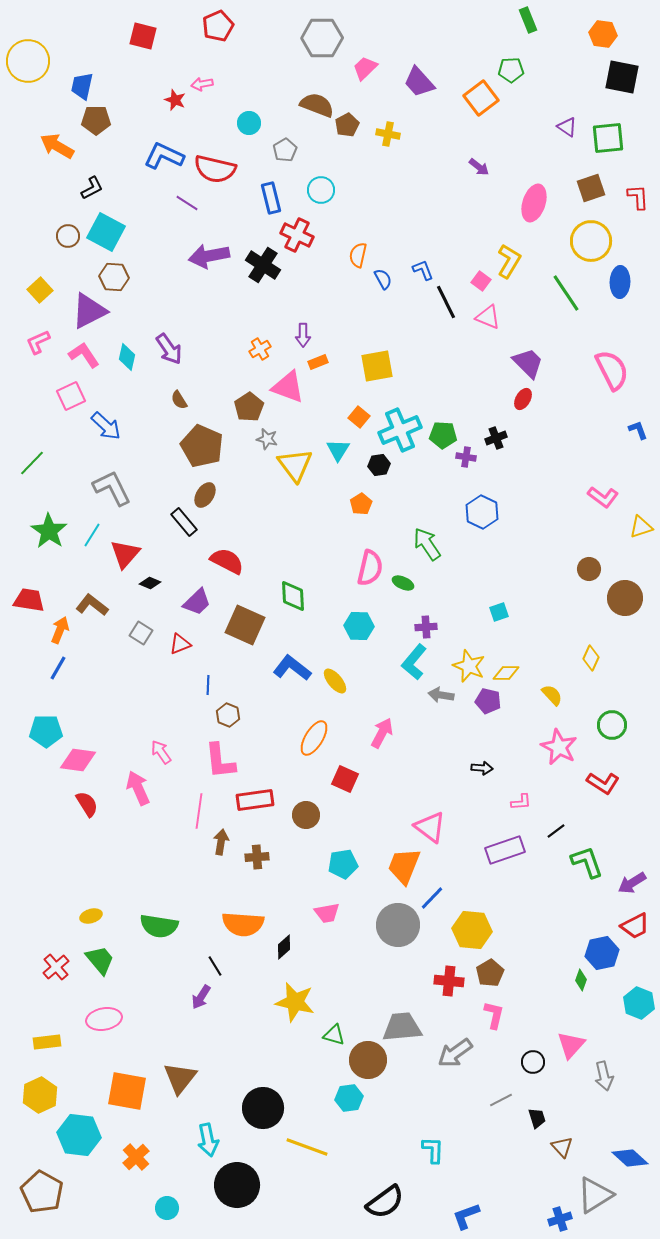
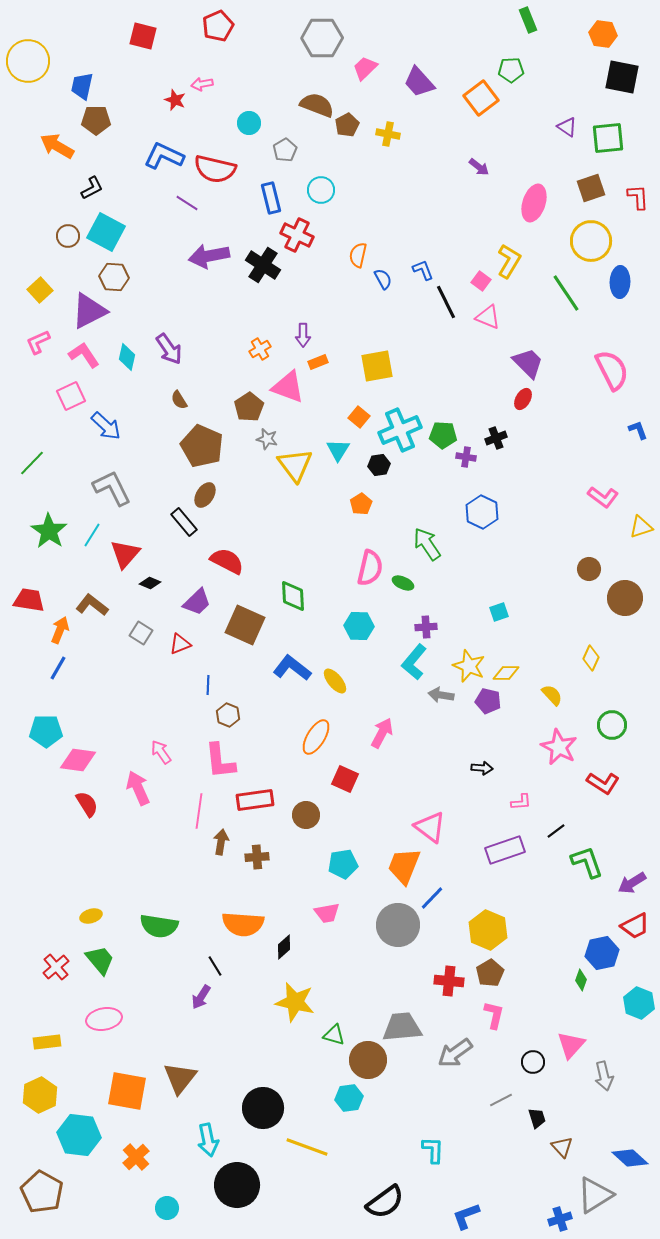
orange ellipse at (314, 738): moved 2 px right, 1 px up
yellow hexagon at (472, 930): moved 16 px right; rotated 18 degrees clockwise
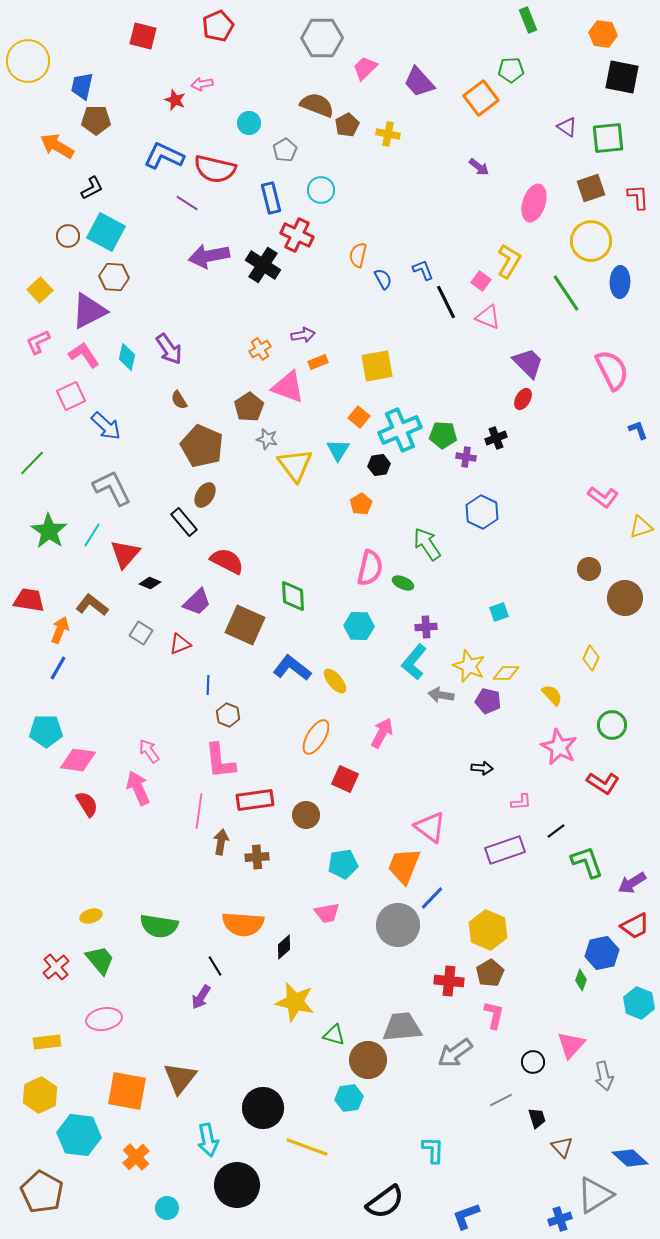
purple arrow at (303, 335): rotated 100 degrees counterclockwise
pink arrow at (161, 752): moved 12 px left, 1 px up
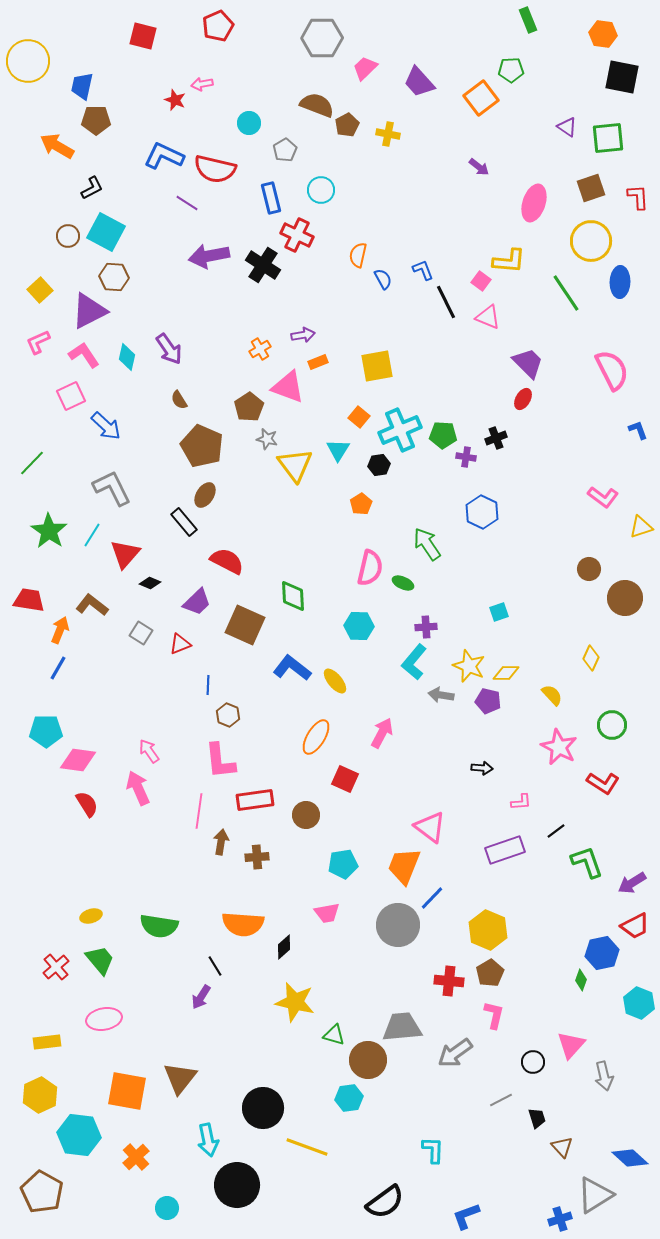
yellow L-shape at (509, 261): rotated 64 degrees clockwise
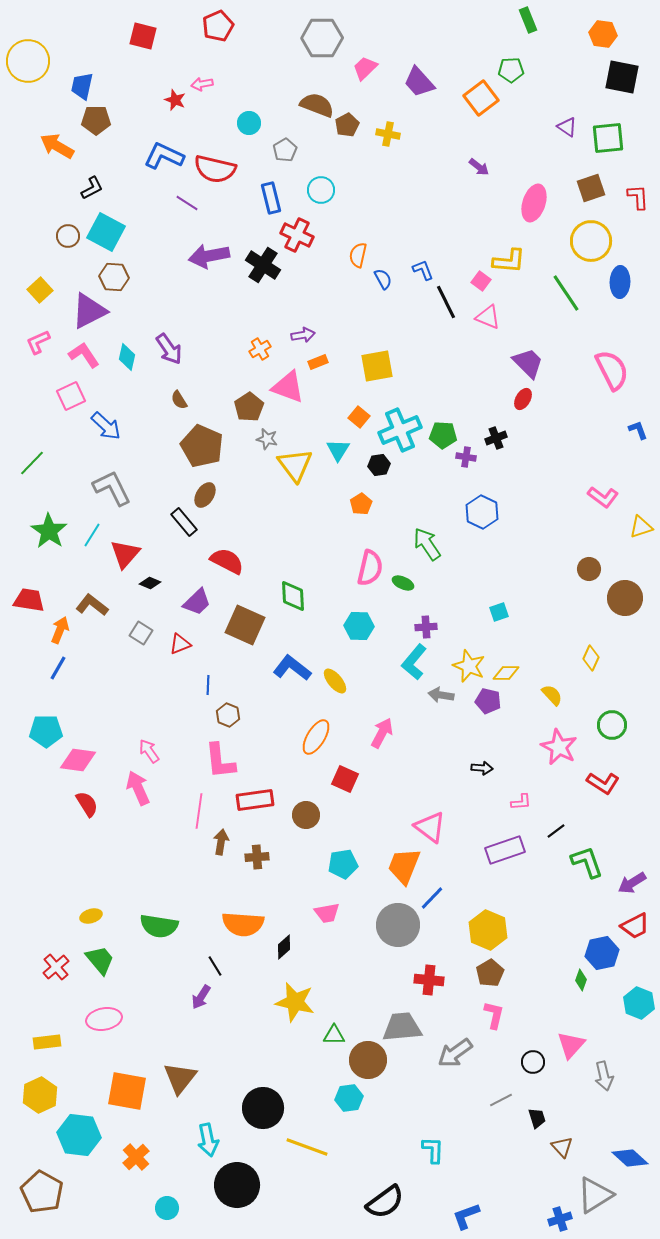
red cross at (449, 981): moved 20 px left, 1 px up
green triangle at (334, 1035): rotated 15 degrees counterclockwise
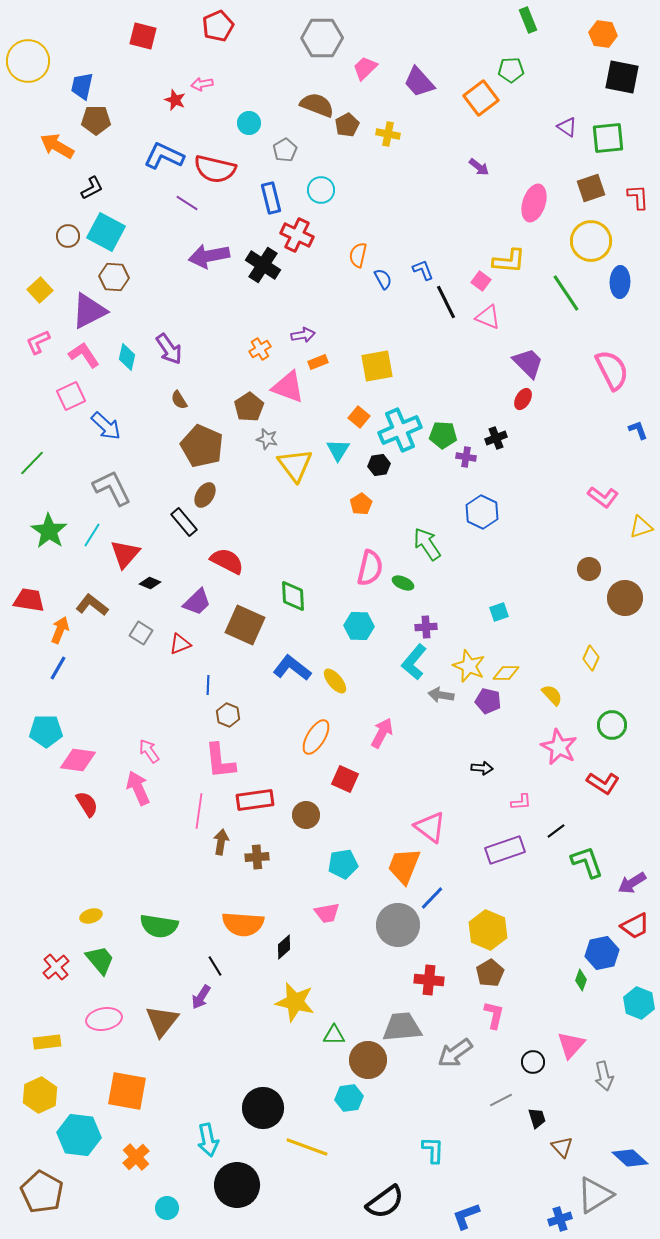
brown triangle at (180, 1078): moved 18 px left, 57 px up
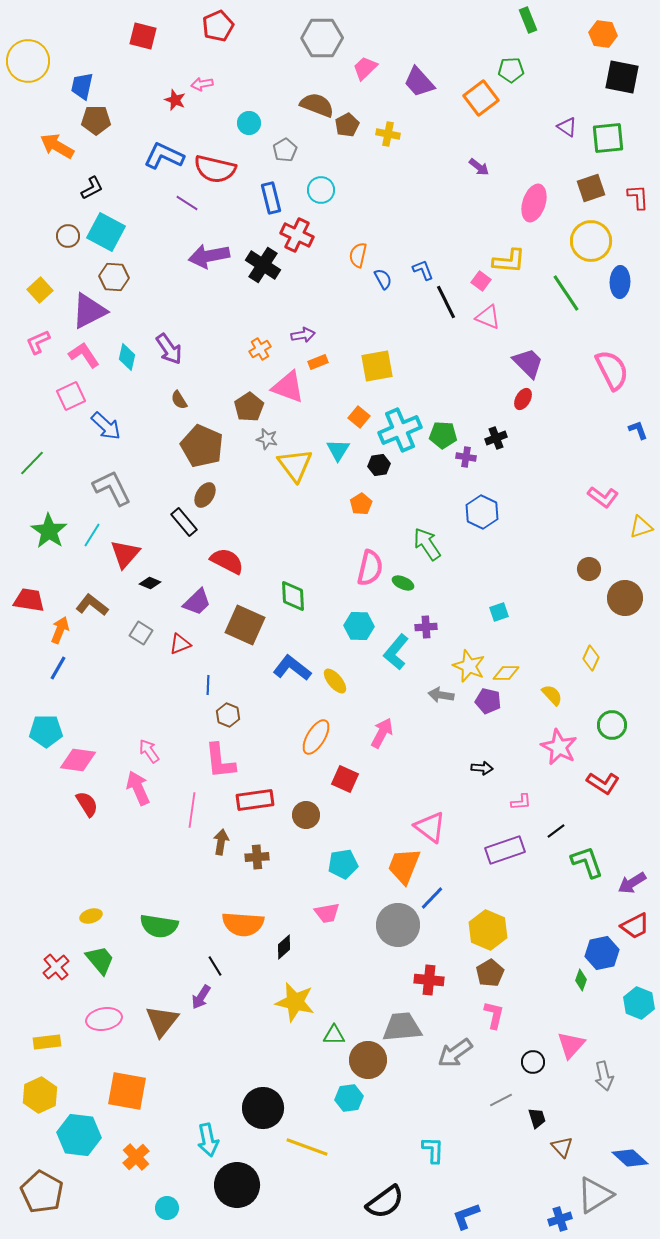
cyan L-shape at (414, 662): moved 18 px left, 10 px up
pink line at (199, 811): moved 7 px left, 1 px up
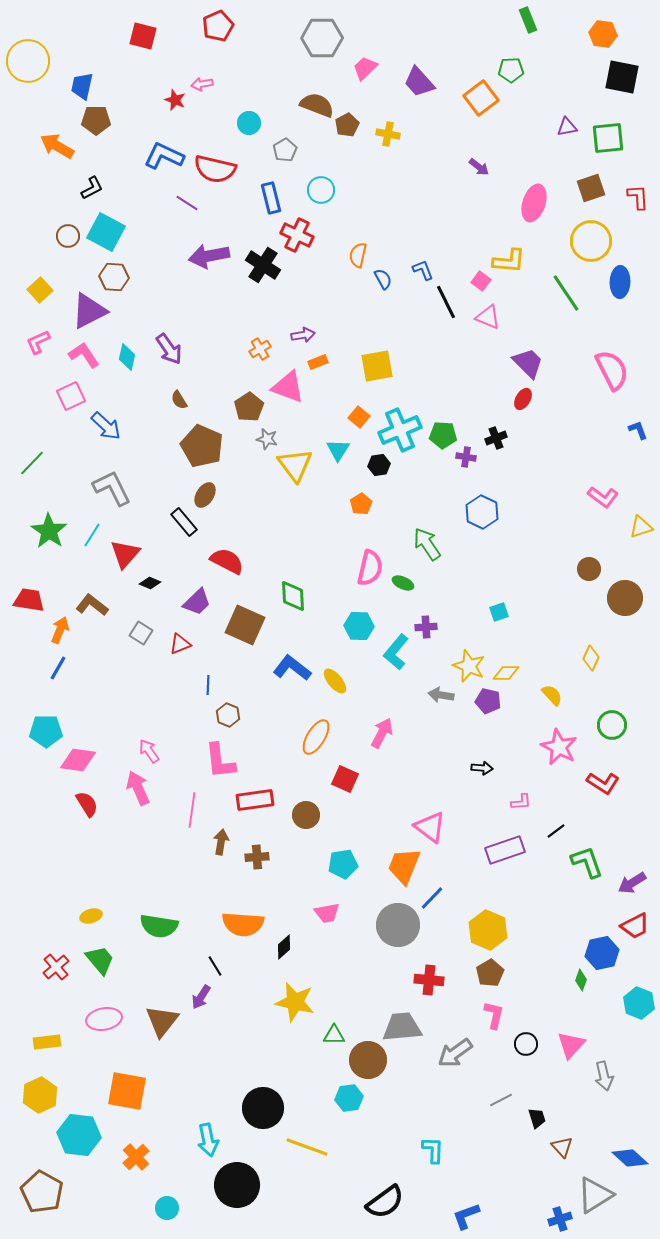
purple triangle at (567, 127): rotated 45 degrees counterclockwise
black circle at (533, 1062): moved 7 px left, 18 px up
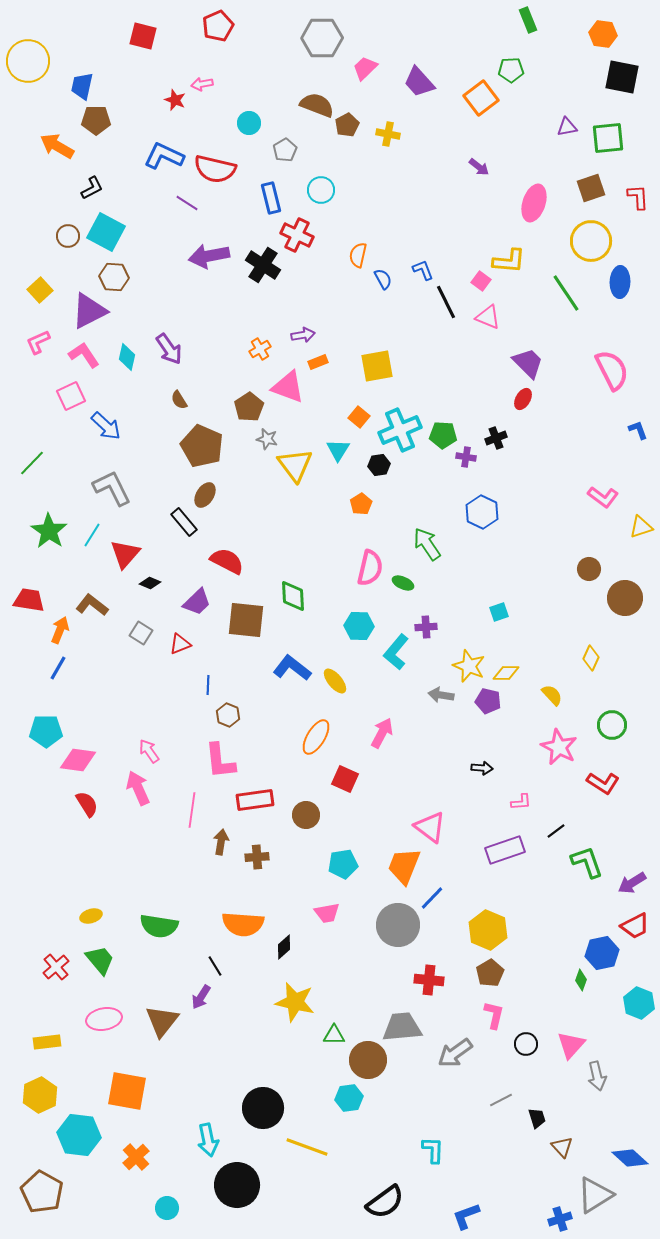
brown square at (245, 625): moved 1 px right, 5 px up; rotated 18 degrees counterclockwise
gray arrow at (604, 1076): moved 7 px left
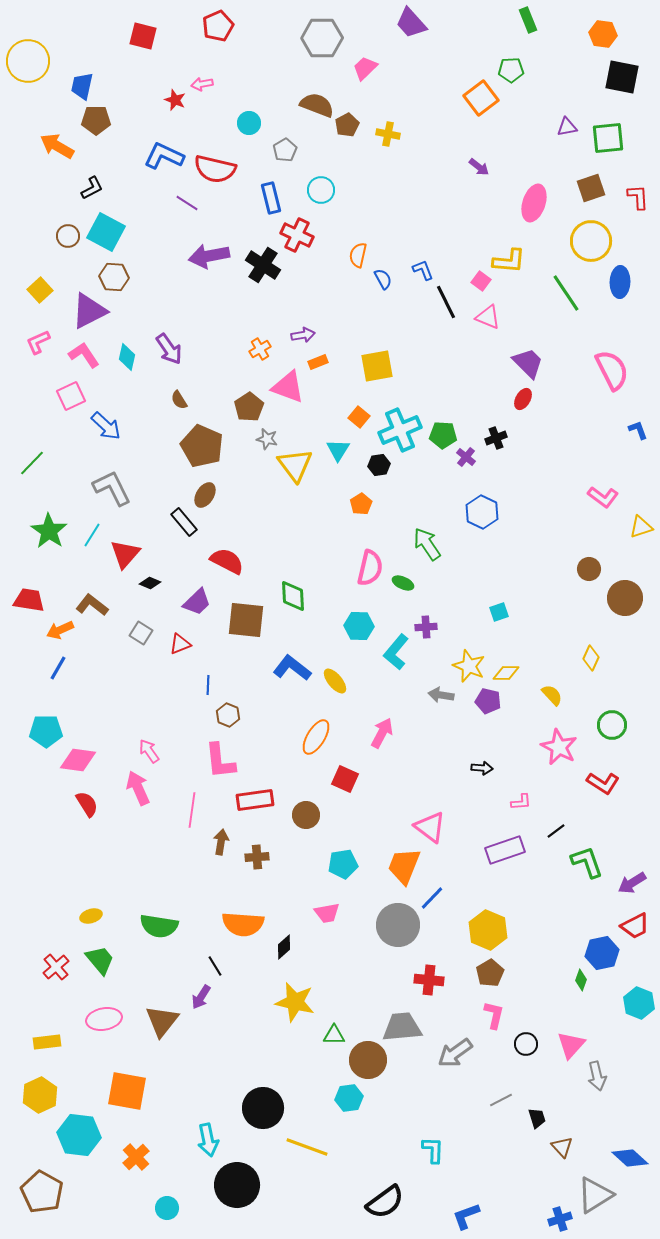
purple trapezoid at (419, 82): moved 8 px left, 59 px up
purple cross at (466, 457): rotated 30 degrees clockwise
orange arrow at (60, 630): rotated 136 degrees counterclockwise
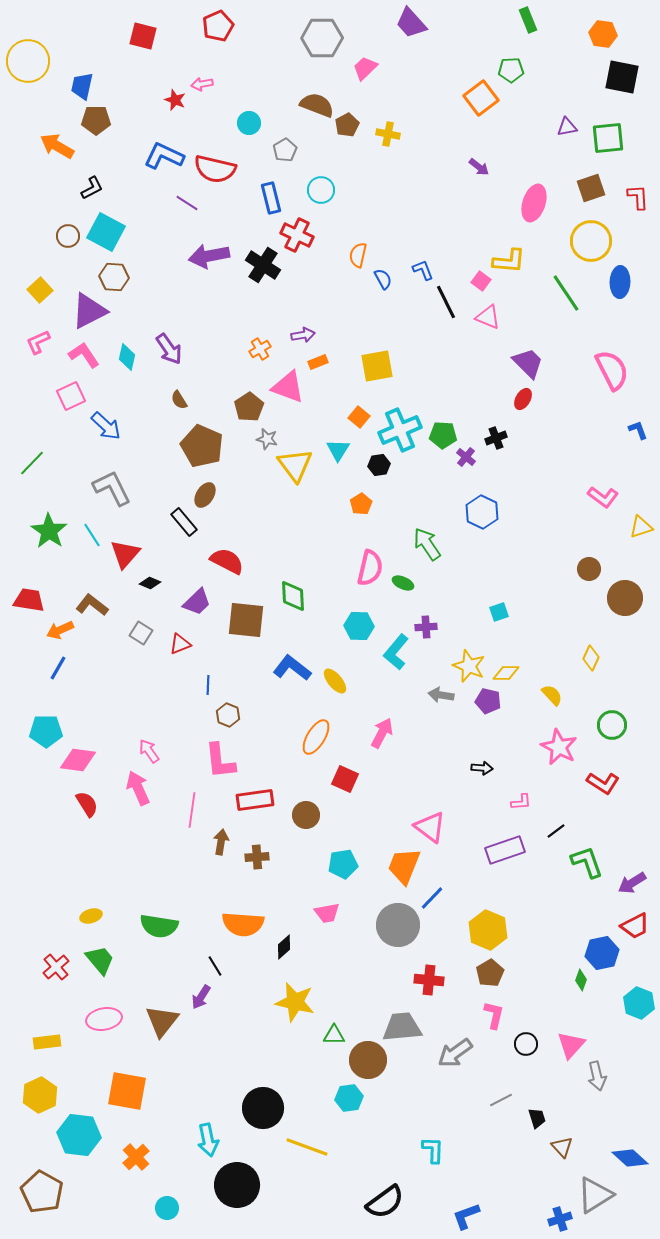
cyan line at (92, 535): rotated 65 degrees counterclockwise
